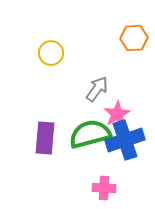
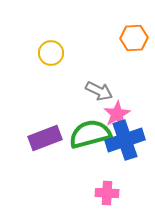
gray arrow: moved 2 px right, 2 px down; rotated 80 degrees clockwise
purple rectangle: rotated 64 degrees clockwise
pink cross: moved 3 px right, 5 px down
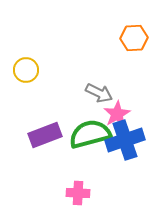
yellow circle: moved 25 px left, 17 px down
gray arrow: moved 2 px down
purple rectangle: moved 3 px up
pink cross: moved 29 px left
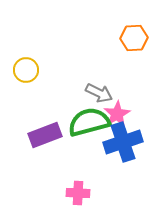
green semicircle: moved 1 px left, 12 px up
blue cross: moved 2 px left, 2 px down
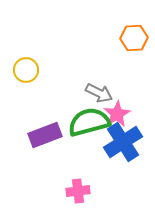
blue cross: rotated 15 degrees counterclockwise
pink cross: moved 2 px up; rotated 10 degrees counterclockwise
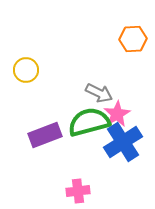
orange hexagon: moved 1 px left, 1 px down
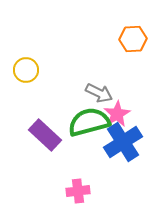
purple rectangle: rotated 64 degrees clockwise
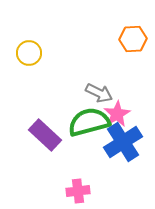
yellow circle: moved 3 px right, 17 px up
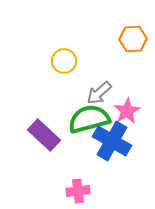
yellow circle: moved 35 px right, 8 px down
gray arrow: rotated 112 degrees clockwise
pink star: moved 10 px right, 3 px up
green semicircle: moved 3 px up
purple rectangle: moved 1 px left
blue cross: moved 11 px left, 1 px up; rotated 27 degrees counterclockwise
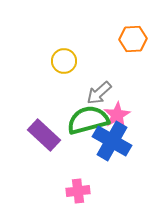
pink star: moved 10 px left, 4 px down
green semicircle: moved 1 px left, 1 px down
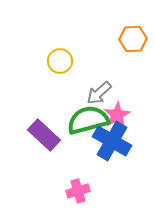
yellow circle: moved 4 px left
pink cross: rotated 10 degrees counterclockwise
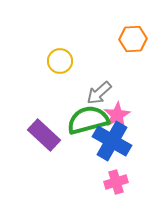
pink cross: moved 38 px right, 9 px up
